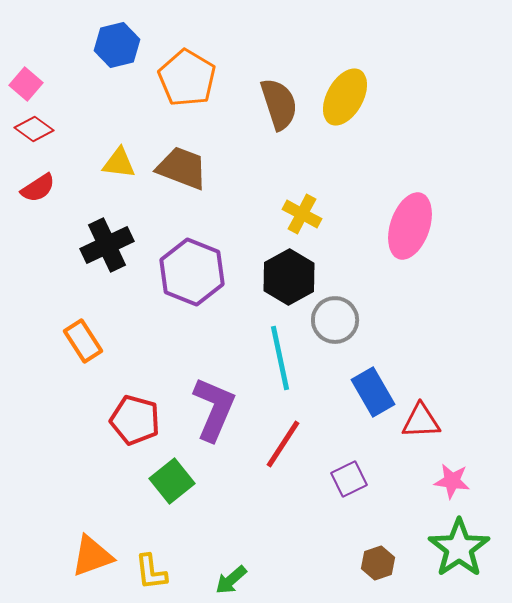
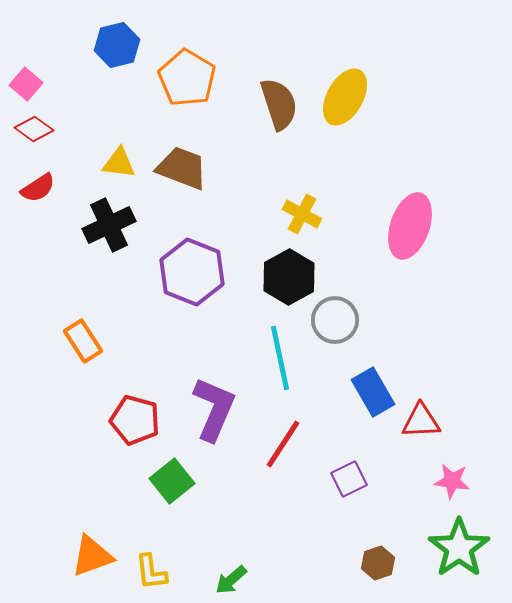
black cross: moved 2 px right, 20 px up
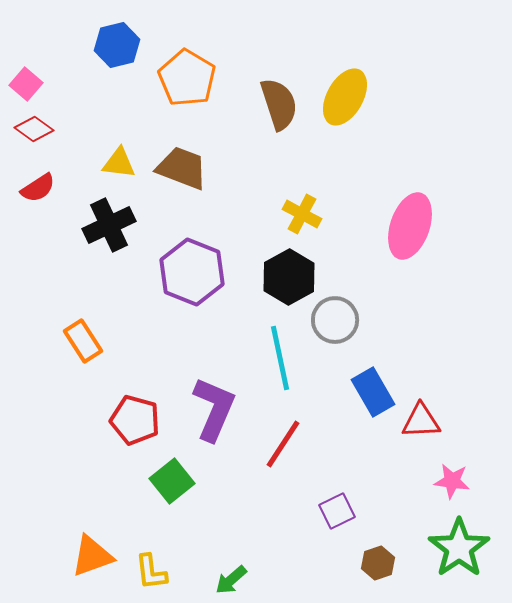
purple square: moved 12 px left, 32 px down
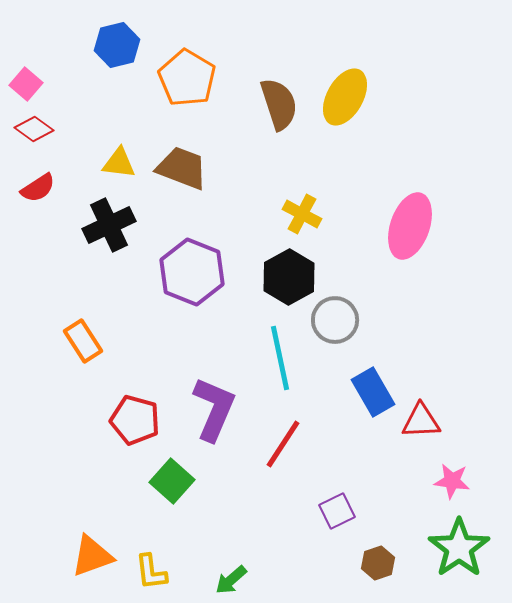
green square: rotated 9 degrees counterclockwise
